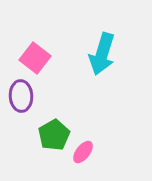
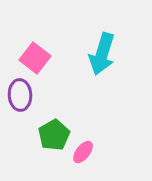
purple ellipse: moved 1 px left, 1 px up
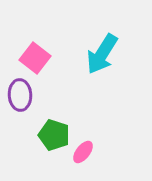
cyan arrow: rotated 15 degrees clockwise
green pentagon: rotated 24 degrees counterclockwise
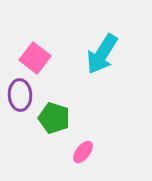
green pentagon: moved 17 px up
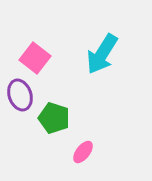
purple ellipse: rotated 16 degrees counterclockwise
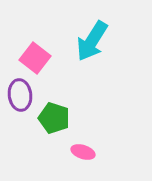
cyan arrow: moved 10 px left, 13 px up
purple ellipse: rotated 12 degrees clockwise
pink ellipse: rotated 70 degrees clockwise
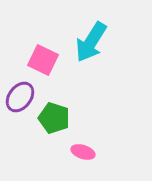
cyan arrow: moved 1 px left, 1 px down
pink square: moved 8 px right, 2 px down; rotated 12 degrees counterclockwise
purple ellipse: moved 2 px down; rotated 44 degrees clockwise
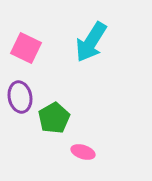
pink square: moved 17 px left, 12 px up
purple ellipse: rotated 48 degrees counterclockwise
green pentagon: rotated 24 degrees clockwise
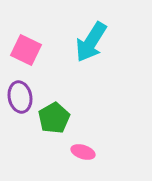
pink square: moved 2 px down
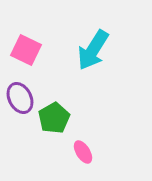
cyan arrow: moved 2 px right, 8 px down
purple ellipse: moved 1 px down; rotated 16 degrees counterclockwise
pink ellipse: rotated 40 degrees clockwise
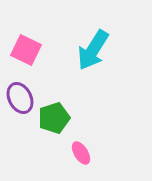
green pentagon: rotated 12 degrees clockwise
pink ellipse: moved 2 px left, 1 px down
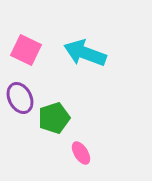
cyan arrow: moved 8 px left, 3 px down; rotated 78 degrees clockwise
